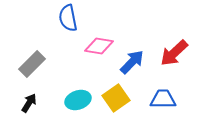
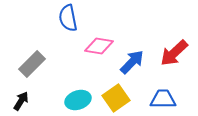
black arrow: moved 8 px left, 2 px up
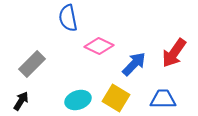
pink diamond: rotated 16 degrees clockwise
red arrow: rotated 12 degrees counterclockwise
blue arrow: moved 2 px right, 2 px down
yellow square: rotated 24 degrees counterclockwise
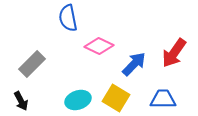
black arrow: rotated 120 degrees clockwise
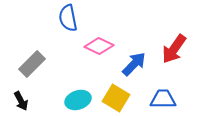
red arrow: moved 4 px up
